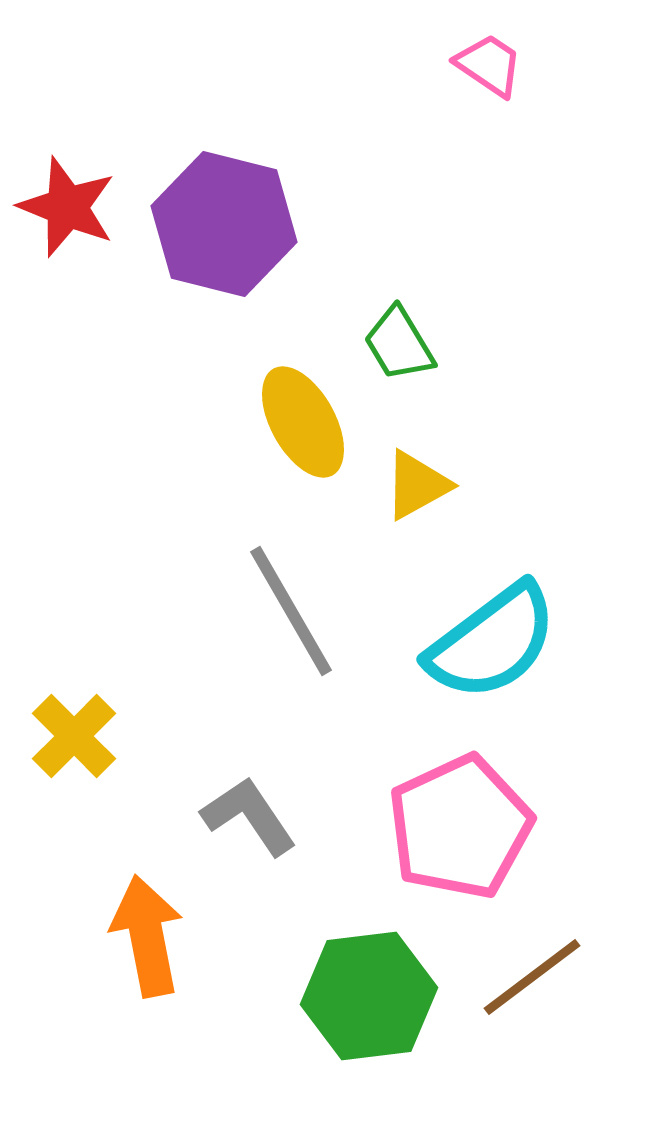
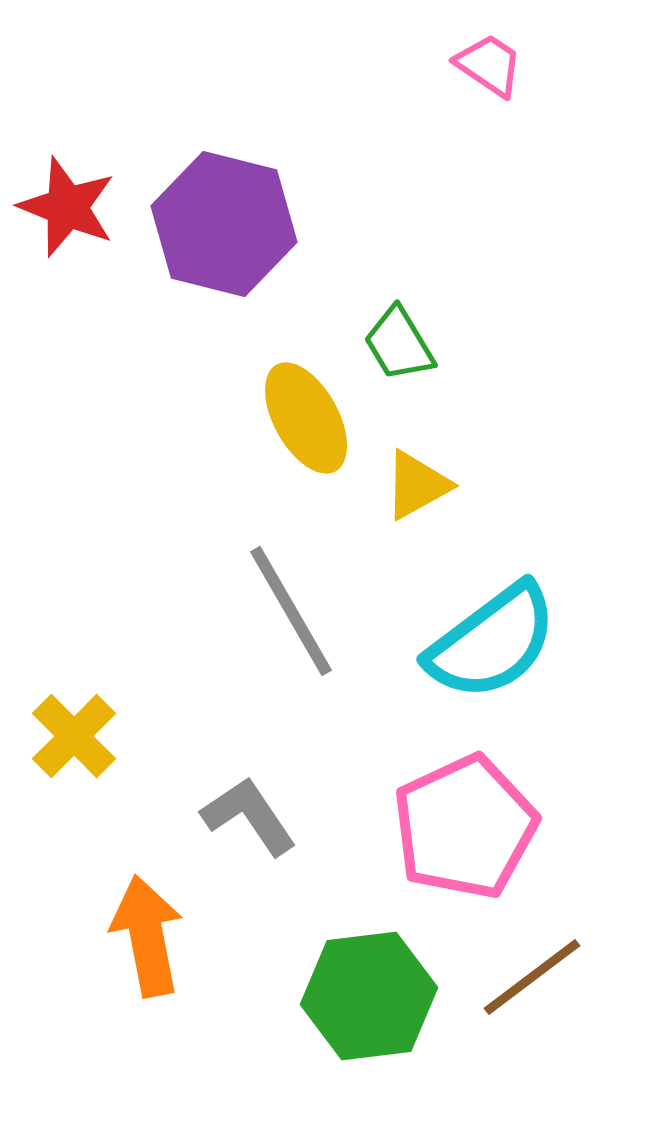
yellow ellipse: moved 3 px right, 4 px up
pink pentagon: moved 5 px right
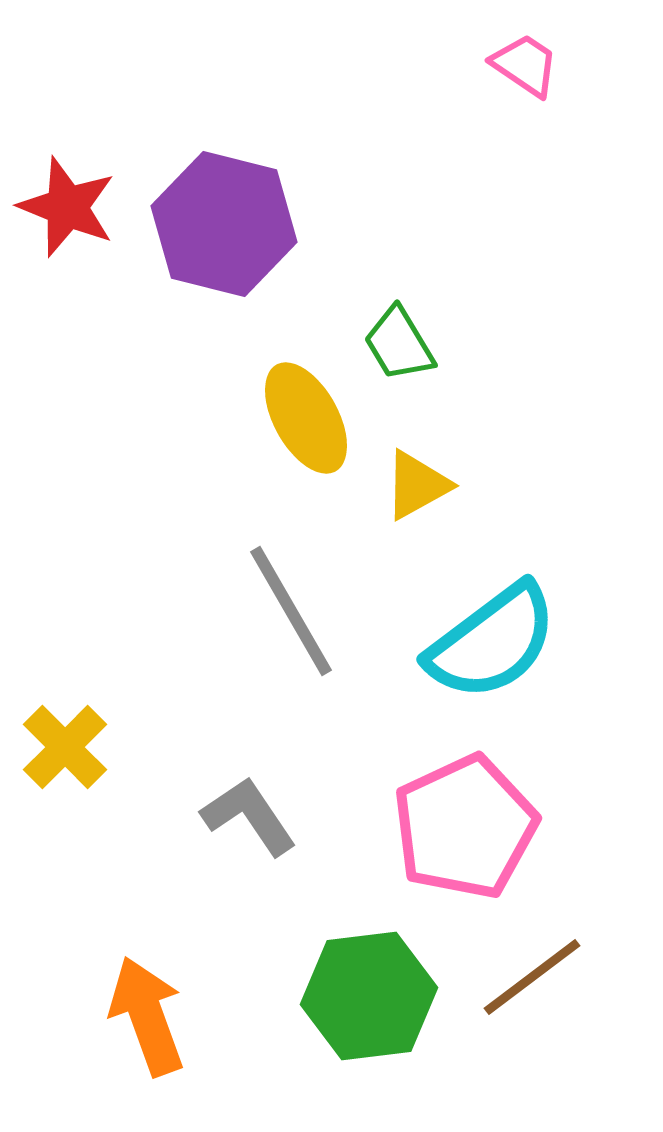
pink trapezoid: moved 36 px right
yellow cross: moved 9 px left, 11 px down
orange arrow: moved 80 px down; rotated 9 degrees counterclockwise
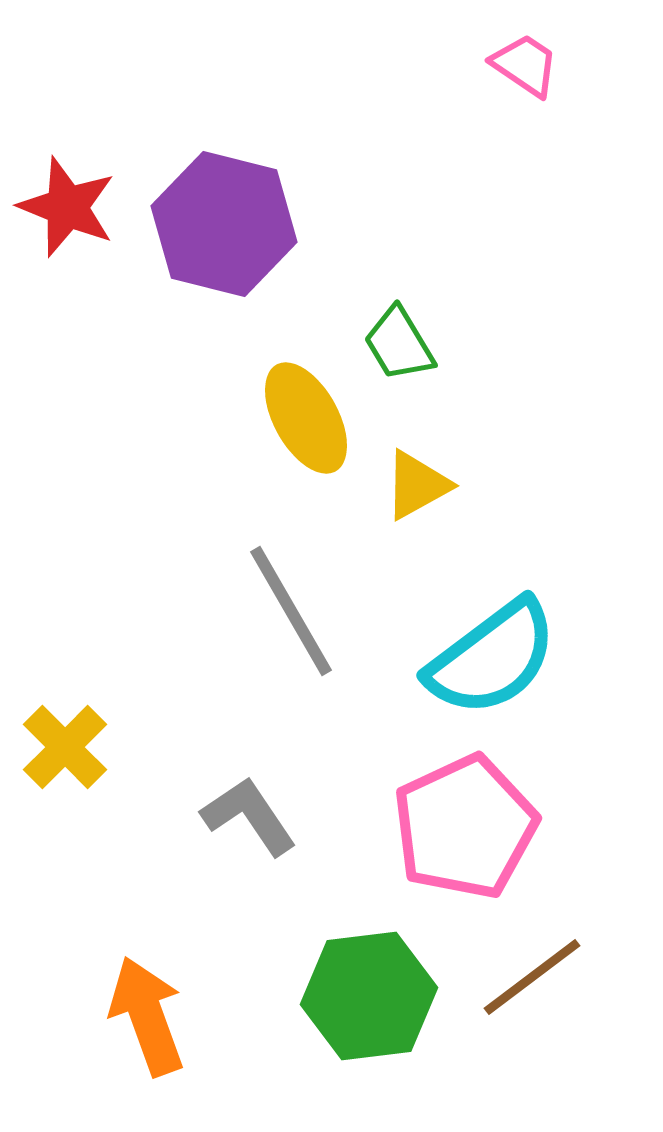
cyan semicircle: moved 16 px down
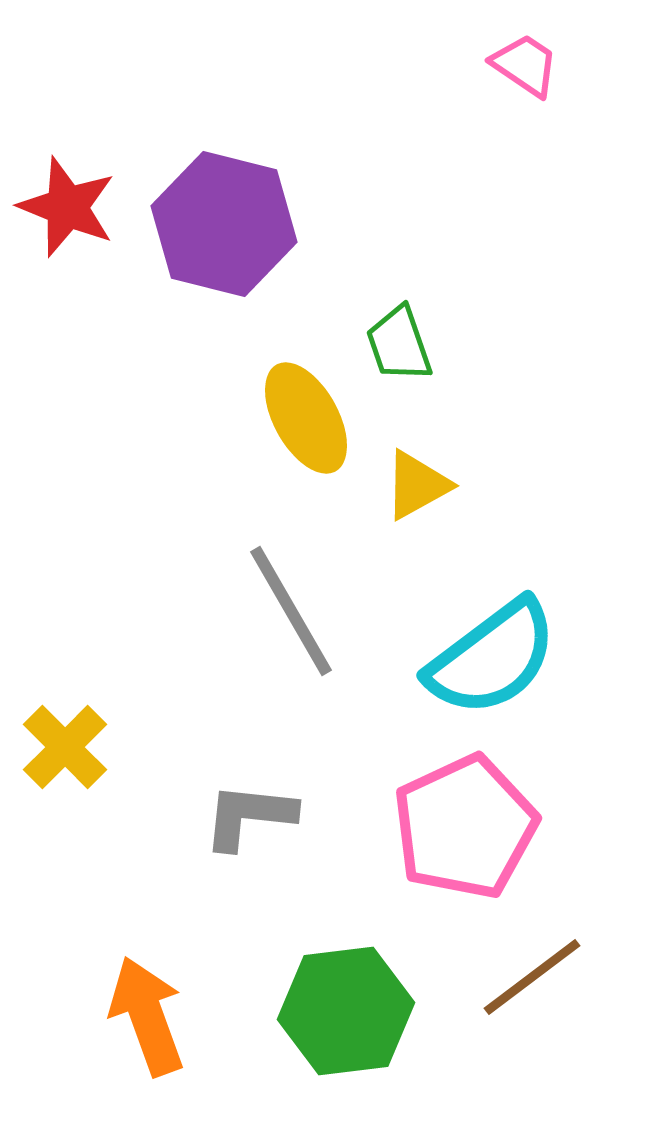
green trapezoid: rotated 12 degrees clockwise
gray L-shape: rotated 50 degrees counterclockwise
green hexagon: moved 23 px left, 15 px down
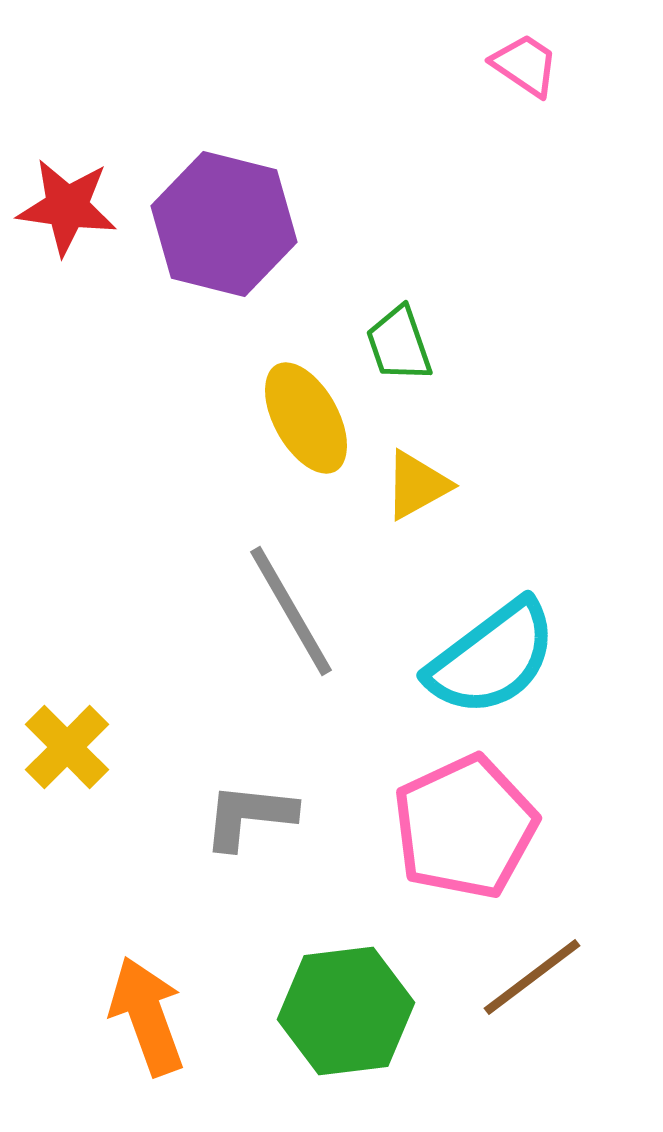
red star: rotated 14 degrees counterclockwise
yellow cross: moved 2 px right
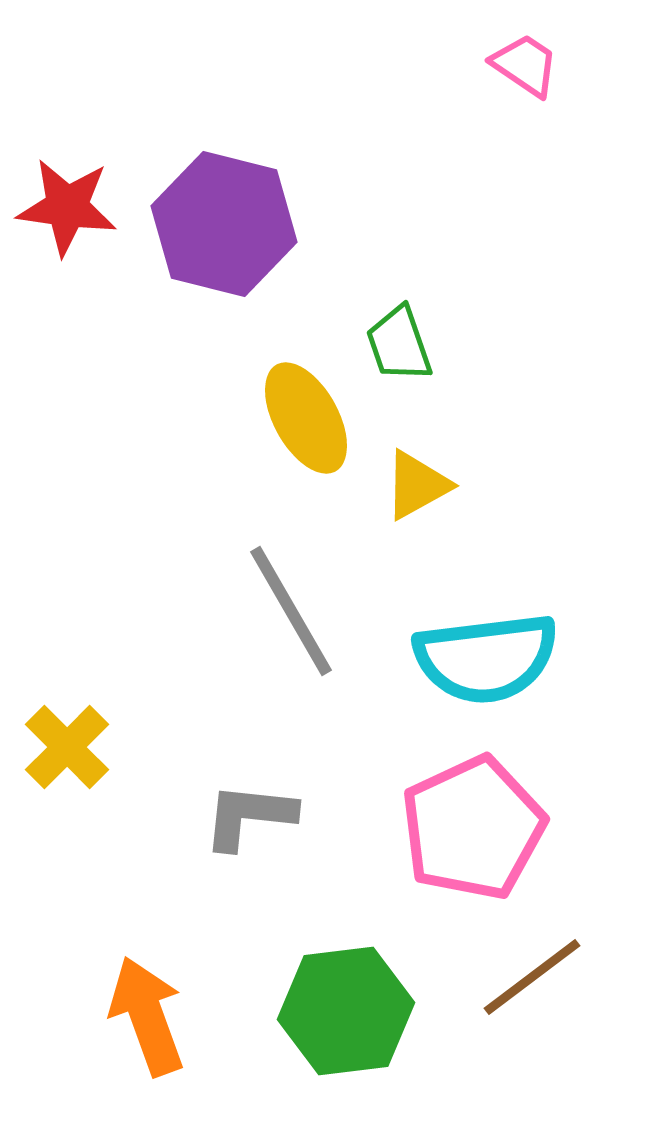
cyan semicircle: moved 6 px left; rotated 30 degrees clockwise
pink pentagon: moved 8 px right, 1 px down
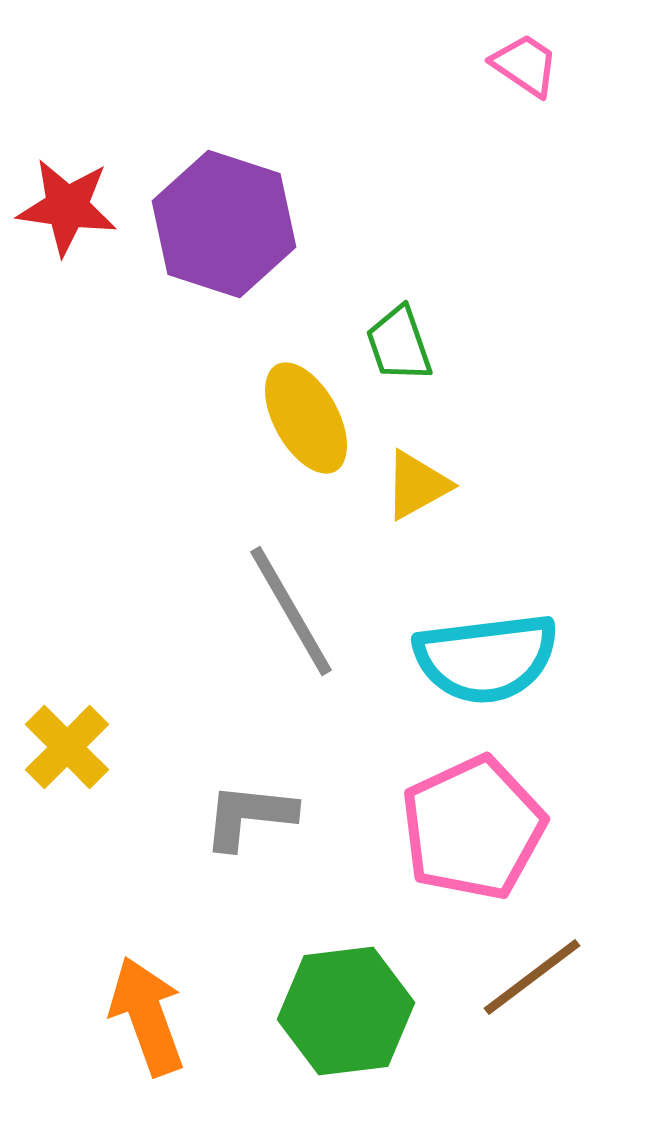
purple hexagon: rotated 4 degrees clockwise
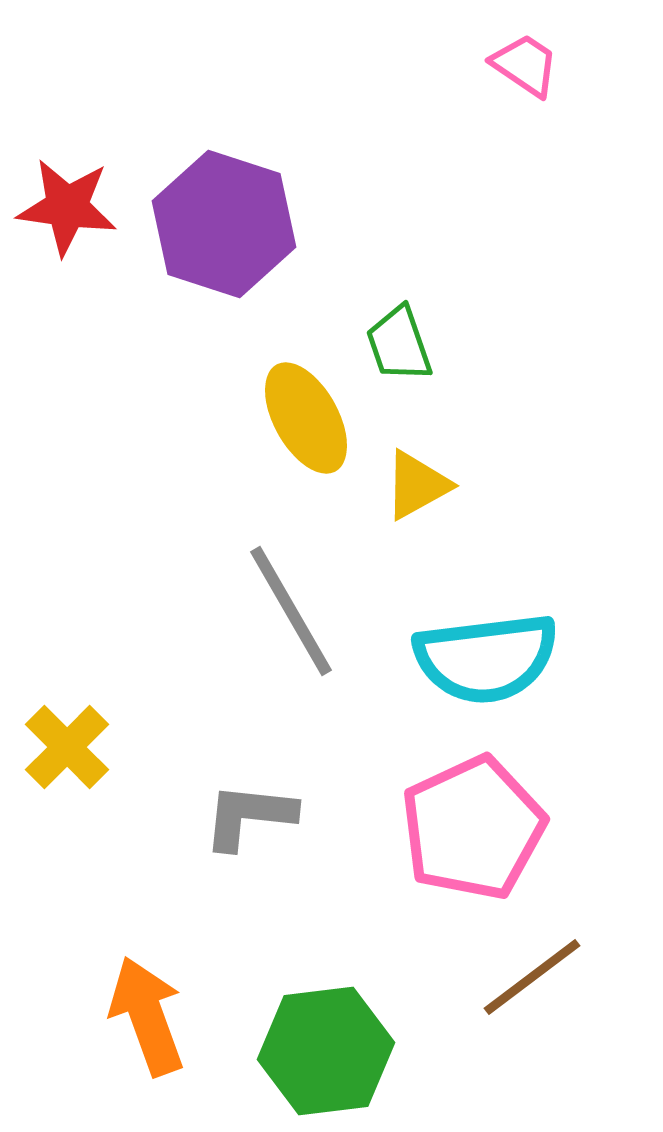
green hexagon: moved 20 px left, 40 px down
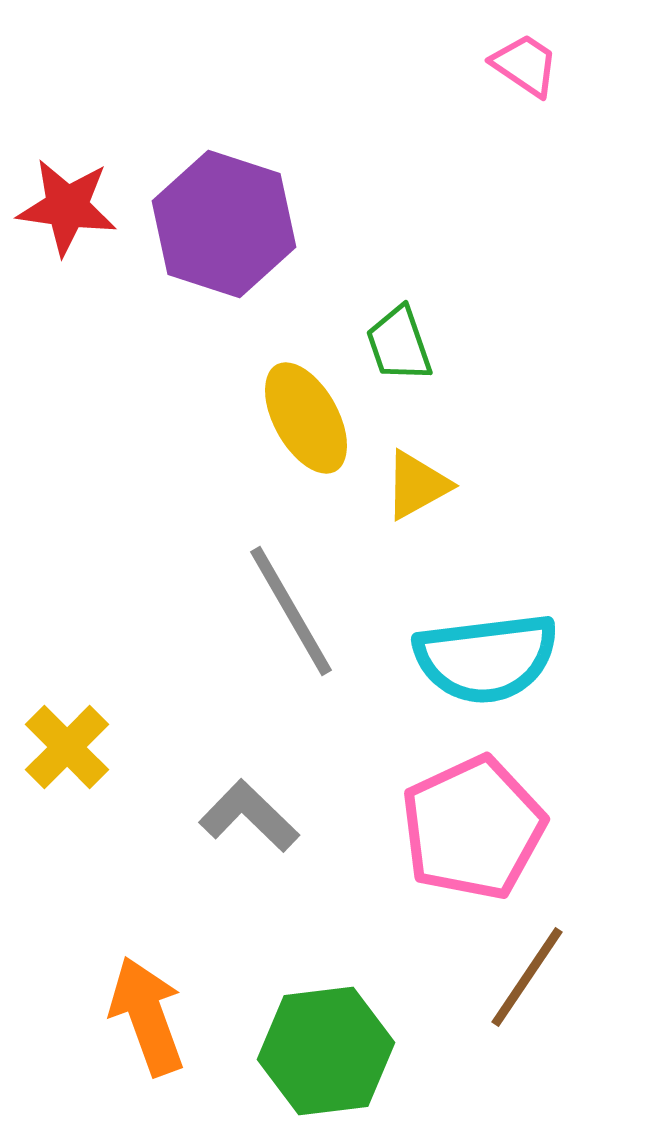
gray L-shape: rotated 38 degrees clockwise
brown line: moved 5 px left; rotated 19 degrees counterclockwise
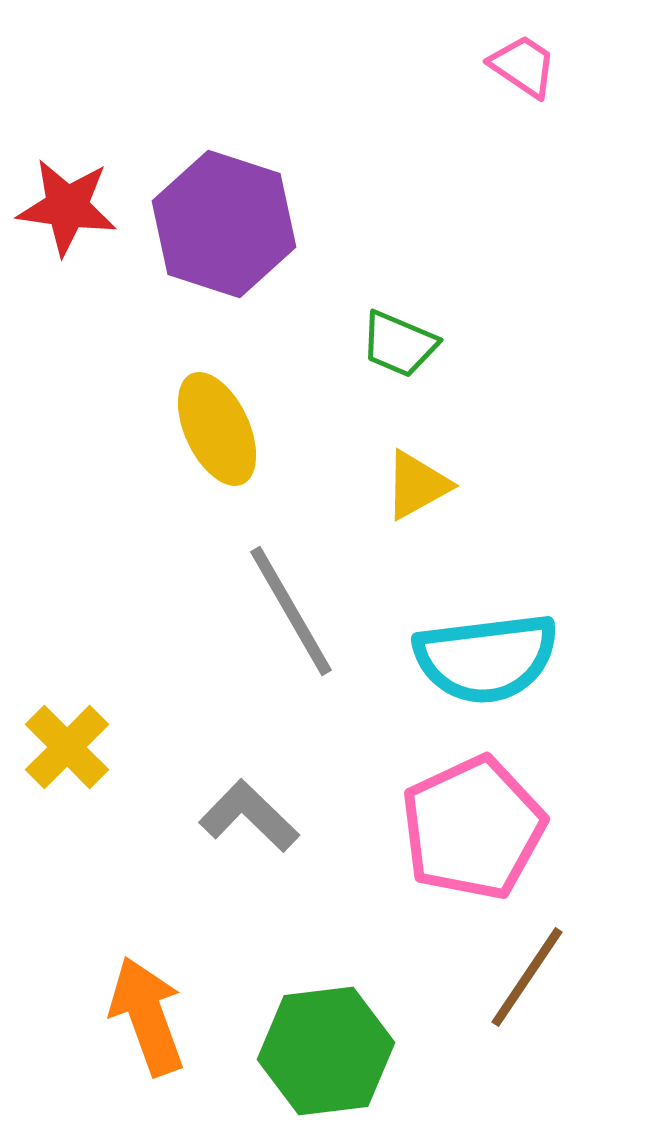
pink trapezoid: moved 2 px left, 1 px down
green trapezoid: rotated 48 degrees counterclockwise
yellow ellipse: moved 89 px left, 11 px down; rotated 4 degrees clockwise
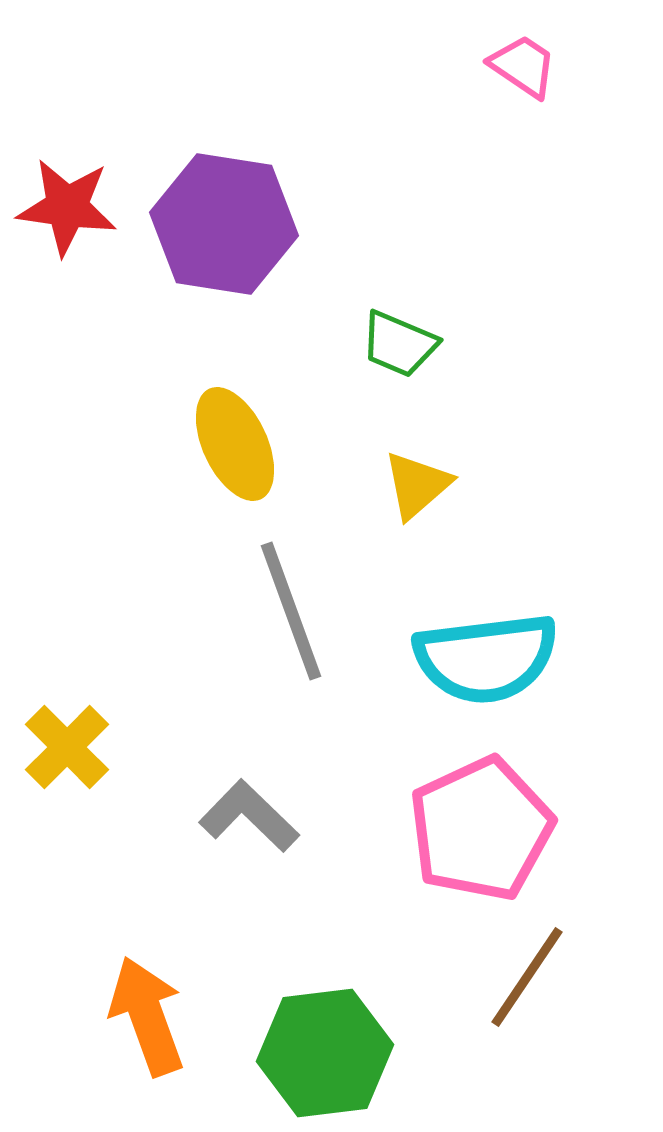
purple hexagon: rotated 9 degrees counterclockwise
yellow ellipse: moved 18 px right, 15 px down
yellow triangle: rotated 12 degrees counterclockwise
gray line: rotated 10 degrees clockwise
pink pentagon: moved 8 px right, 1 px down
green hexagon: moved 1 px left, 2 px down
